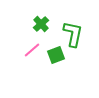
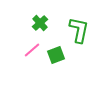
green cross: moved 1 px left, 1 px up
green L-shape: moved 6 px right, 4 px up
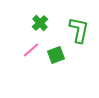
pink line: moved 1 px left
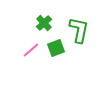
green cross: moved 4 px right
green square: moved 7 px up
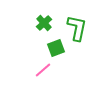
green L-shape: moved 2 px left, 2 px up
pink line: moved 12 px right, 20 px down
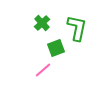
green cross: moved 2 px left
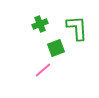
green cross: moved 2 px left, 1 px down; rotated 21 degrees clockwise
green L-shape: rotated 16 degrees counterclockwise
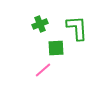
green square: rotated 18 degrees clockwise
